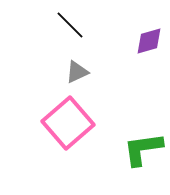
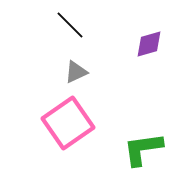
purple diamond: moved 3 px down
gray triangle: moved 1 px left
pink square: rotated 6 degrees clockwise
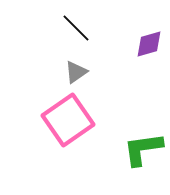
black line: moved 6 px right, 3 px down
gray triangle: rotated 10 degrees counterclockwise
pink square: moved 3 px up
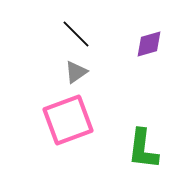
black line: moved 6 px down
pink square: rotated 15 degrees clockwise
green L-shape: rotated 75 degrees counterclockwise
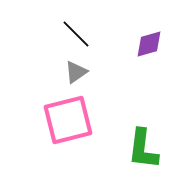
pink square: rotated 6 degrees clockwise
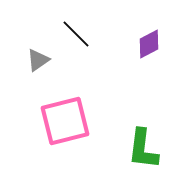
purple diamond: rotated 12 degrees counterclockwise
gray triangle: moved 38 px left, 12 px up
pink square: moved 3 px left, 1 px down
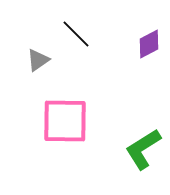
pink square: rotated 15 degrees clockwise
green L-shape: rotated 51 degrees clockwise
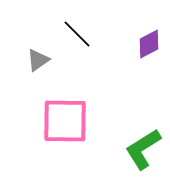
black line: moved 1 px right
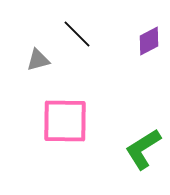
purple diamond: moved 3 px up
gray triangle: rotated 20 degrees clockwise
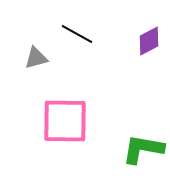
black line: rotated 16 degrees counterclockwise
gray triangle: moved 2 px left, 2 px up
green L-shape: rotated 42 degrees clockwise
